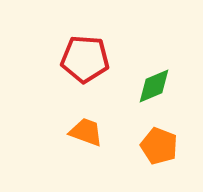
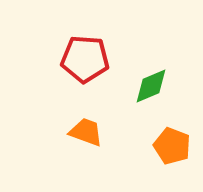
green diamond: moved 3 px left
orange pentagon: moved 13 px right
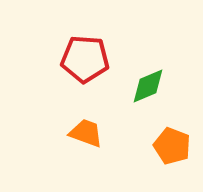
green diamond: moved 3 px left
orange trapezoid: moved 1 px down
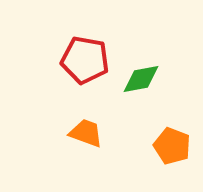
red pentagon: moved 1 px down; rotated 6 degrees clockwise
green diamond: moved 7 px left, 7 px up; rotated 12 degrees clockwise
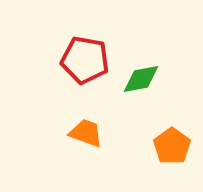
orange pentagon: rotated 15 degrees clockwise
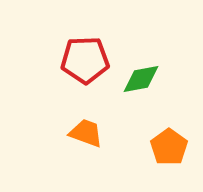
red pentagon: rotated 12 degrees counterclockwise
orange pentagon: moved 3 px left, 1 px down
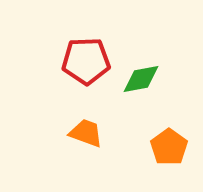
red pentagon: moved 1 px right, 1 px down
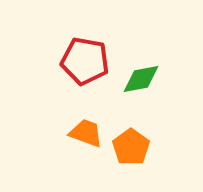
red pentagon: moved 1 px left; rotated 12 degrees clockwise
orange pentagon: moved 38 px left
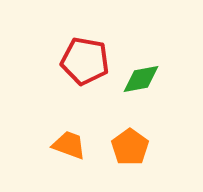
orange trapezoid: moved 17 px left, 12 px down
orange pentagon: moved 1 px left
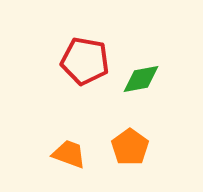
orange trapezoid: moved 9 px down
